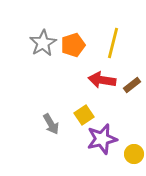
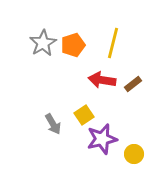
brown rectangle: moved 1 px right, 1 px up
gray arrow: moved 2 px right
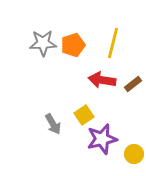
gray star: rotated 28 degrees clockwise
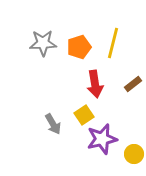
orange pentagon: moved 6 px right, 2 px down
red arrow: moved 7 px left, 4 px down; rotated 108 degrees counterclockwise
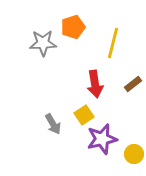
orange pentagon: moved 6 px left, 20 px up
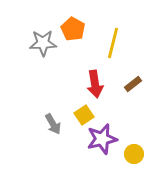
orange pentagon: moved 2 px down; rotated 25 degrees counterclockwise
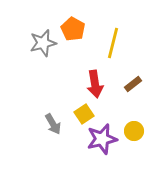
gray star: rotated 12 degrees counterclockwise
yellow square: moved 1 px up
yellow circle: moved 23 px up
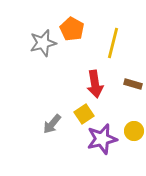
orange pentagon: moved 1 px left
brown rectangle: rotated 54 degrees clockwise
gray arrow: moved 1 px left; rotated 70 degrees clockwise
